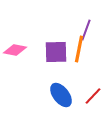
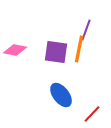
purple square: rotated 10 degrees clockwise
red line: moved 1 px left, 18 px down
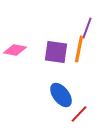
purple line: moved 1 px right, 2 px up
red line: moved 13 px left
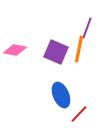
purple square: rotated 15 degrees clockwise
blue ellipse: rotated 15 degrees clockwise
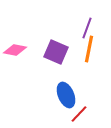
orange line: moved 10 px right
blue ellipse: moved 5 px right
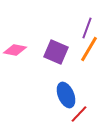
orange line: rotated 20 degrees clockwise
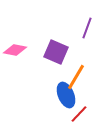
orange line: moved 13 px left, 28 px down
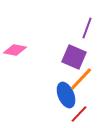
purple square: moved 18 px right, 5 px down
orange line: moved 5 px right, 2 px down; rotated 12 degrees clockwise
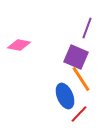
pink diamond: moved 4 px right, 5 px up
purple square: moved 2 px right
orange line: rotated 76 degrees counterclockwise
blue ellipse: moved 1 px left, 1 px down
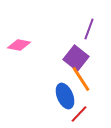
purple line: moved 2 px right, 1 px down
purple square: moved 1 px down; rotated 15 degrees clockwise
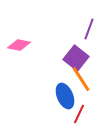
red line: rotated 18 degrees counterclockwise
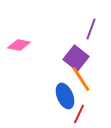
purple line: moved 2 px right
